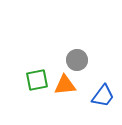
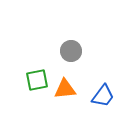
gray circle: moved 6 px left, 9 px up
orange triangle: moved 4 px down
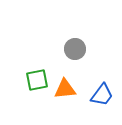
gray circle: moved 4 px right, 2 px up
blue trapezoid: moved 1 px left, 1 px up
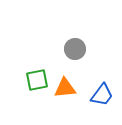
orange triangle: moved 1 px up
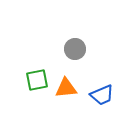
orange triangle: moved 1 px right
blue trapezoid: rotated 30 degrees clockwise
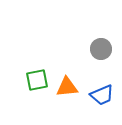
gray circle: moved 26 px right
orange triangle: moved 1 px right, 1 px up
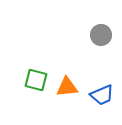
gray circle: moved 14 px up
green square: moved 1 px left; rotated 25 degrees clockwise
